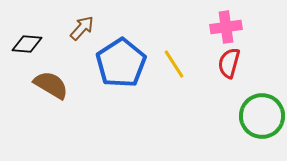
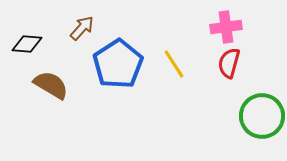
blue pentagon: moved 3 px left, 1 px down
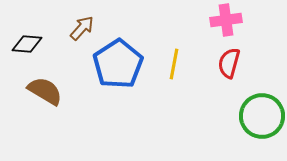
pink cross: moved 7 px up
yellow line: rotated 44 degrees clockwise
brown semicircle: moved 6 px left, 6 px down
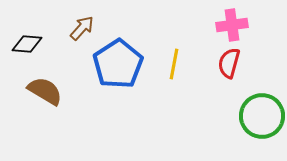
pink cross: moved 6 px right, 5 px down
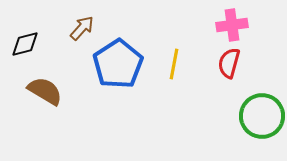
black diamond: moved 2 px left; rotated 20 degrees counterclockwise
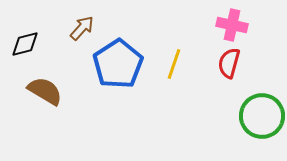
pink cross: rotated 20 degrees clockwise
yellow line: rotated 8 degrees clockwise
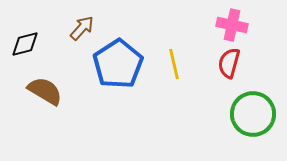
yellow line: rotated 32 degrees counterclockwise
green circle: moved 9 px left, 2 px up
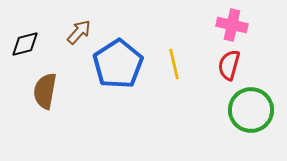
brown arrow: moved 3 px left, 4 px down
red semicircle: moved 2 px down
brown semicircle: rotated 111 degrees counterclockwise
green circle: moved 2 px left, 4 px up
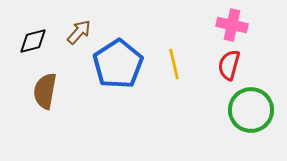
black diamond: moved 8 px right, 3 px up
